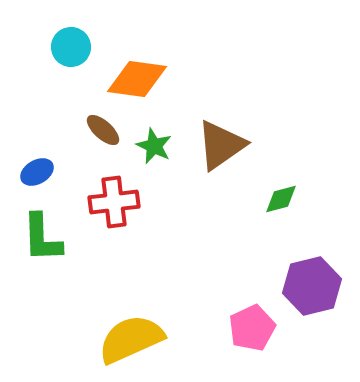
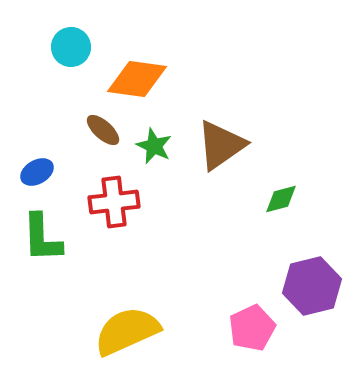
yellow semicircle: moved 4 px left, 8 px up
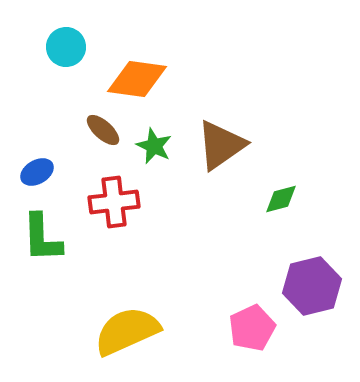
cyan circle: moved 5 px left
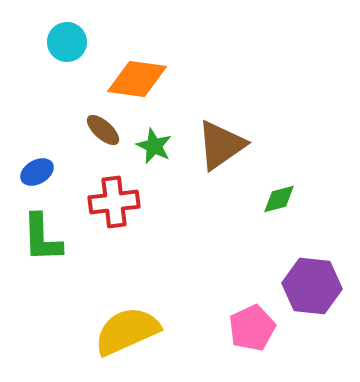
cyan circle: moved 1 px right, 5 px up
green diamond: moved 2 px left
purple hexagon: rotated 20 degrees clockwise
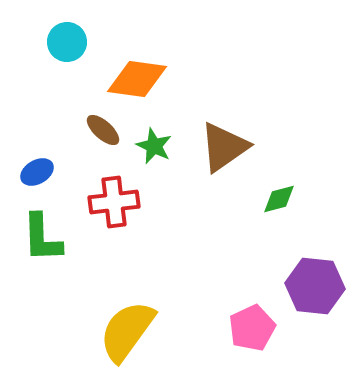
brown triangle: moved 3 px right, 2 px down
purple hexagon: moved 3 px right
yellow semicircle: rotated 30 degrees counterclockwise
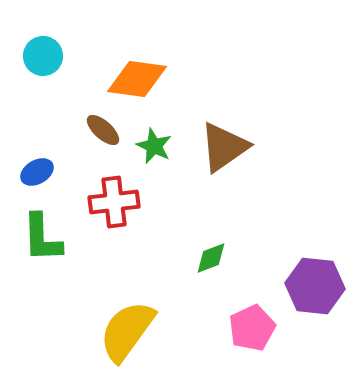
cyan circle: moved 24 px left, 14 px down
green diamond: moved 68 px left, 59 px down; rotated 6 degrees counterclockwise
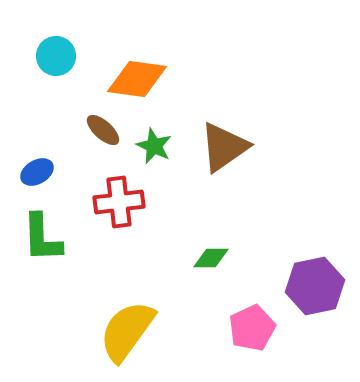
cyan circle: moved 13 px right
red cross: moved 5 px right
green diamond: rotated 21 degrees clockwise
purple hexagon: rotated 18 degrees counterclockwise
